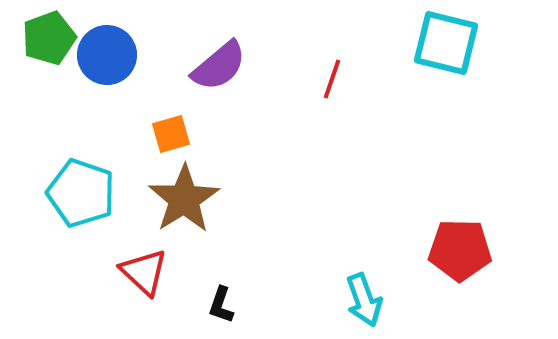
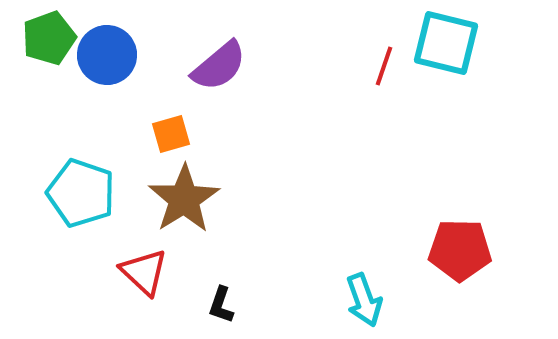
red line: moved 52 px right, 13 px up
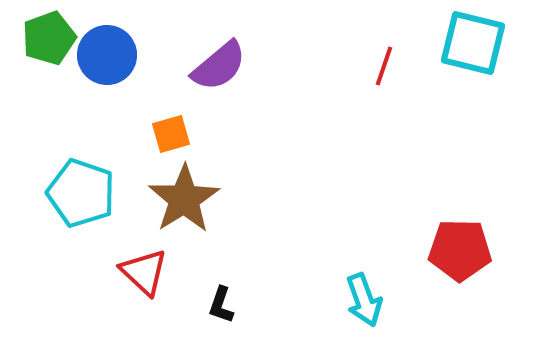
cyan square: moved 27 px right
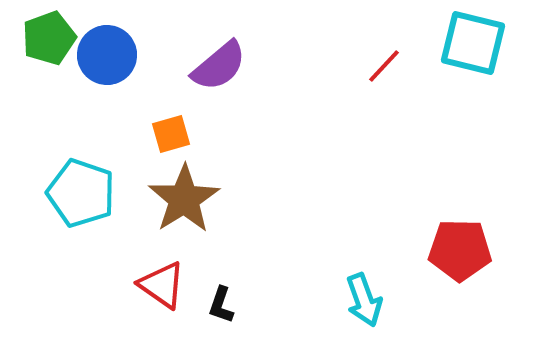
red line: rotated 24 degrees clockwise
red triangle: moved 18 px right, 13 px down; rotated 8 degrees counterclockwise
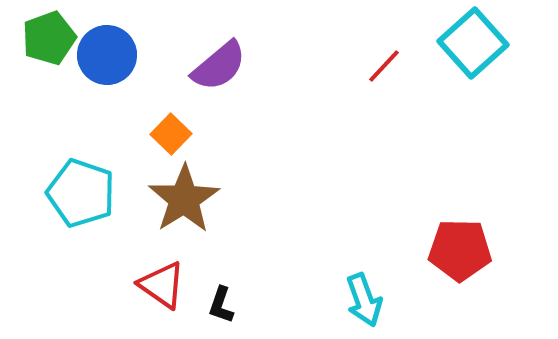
cyan square: rotated 34 degrees clockwise
orange square: rotated 30 degrees counterclockwise
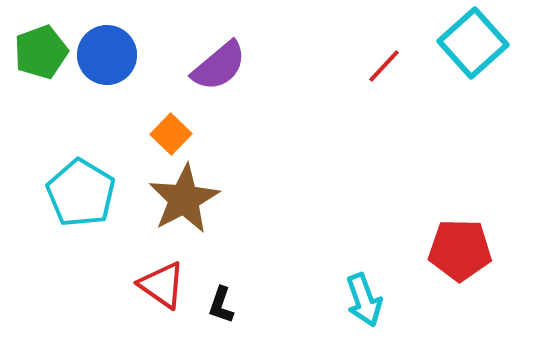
green pentagon: moved 8 px left, 14 px down
cyan pentagon: rotated 12 degrees clockwise
brown star: rotated 4 degrees clockwise
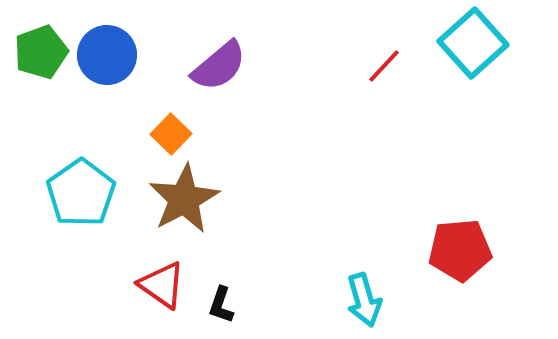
cyan pentagon: rotated 6 degrees clockwise
red pentagon: rotated 6 degrees counterclockwise
cyan arrow: rotated 4 degrees clockwise
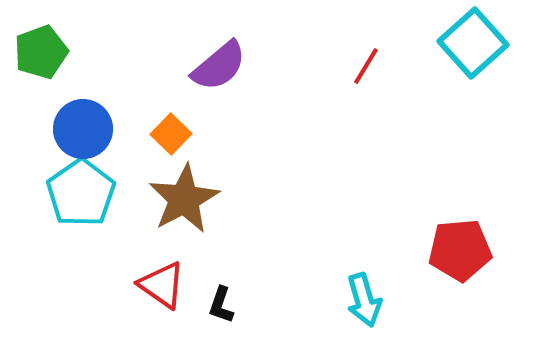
blue circle: moved 24 px left, 74 px down
red line: moved 18 px left; rotated 12 degrees counterclockwise
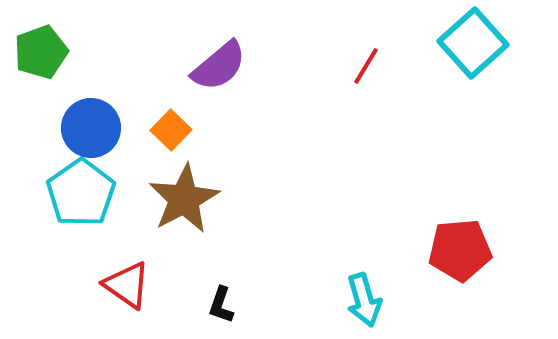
blue circle: moved 8 px right, 1 px up
orange square: moved 4 px up
red triangle: moved 35 px left
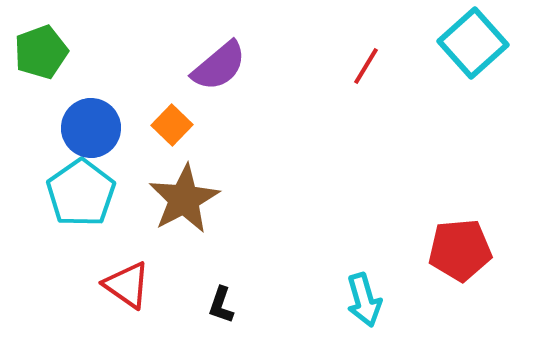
orange square: moved 1 px right, 5 px up
